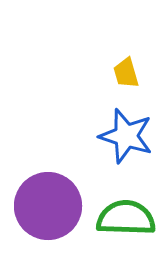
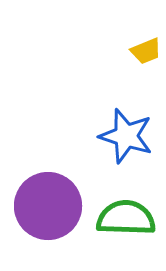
yellow trapezoid: moved 20 px right, 22 px up; rotated 96 degrees counterclockwise
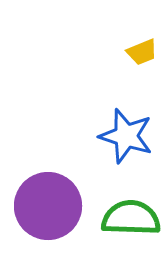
yellow trapezoid: moved 4 px left, 1 px down
green semicircle: moved 5 px right
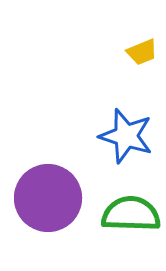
purple circle: moved 8 px up
green semicircle: moved 4 px up
